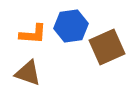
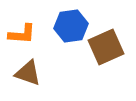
orange L-shape: moved 11 px left
brown square: moved 1 px left
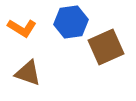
blue hexagon: moved 4 px up
orange L-shape: moved 6 px up; rotated 28 degrees clockwise
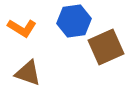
blue hexagon: moved 3 px right, 1 px up
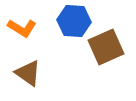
blue hexagon: rotated 12 degrees clockwise
brown triangle: rotated 16 degrees clockwise
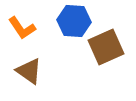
orange L-shape: rotated 24 degrees clockwise
brown triangle: moved 1 px right, 2 px up
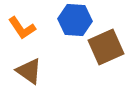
blue hexagon: moved 1 px right, 1 px up
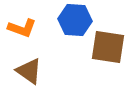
orange L-shape: rotated 36 degrees counterclockwise
brown square: moved 2 px right; rotated 33 degrees clockwise
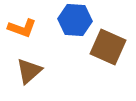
brown square: rotated 15 degrees clockwise
brown triangle: rotated 44 degrees clockwise
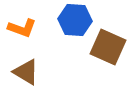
brown triangle: moved 3 px left, 1 px down; rotated 48 degrees counterclockwise
